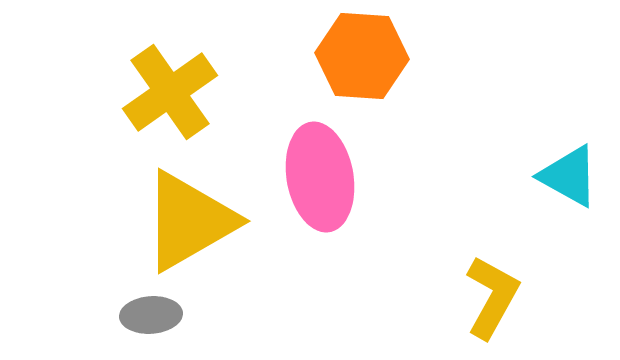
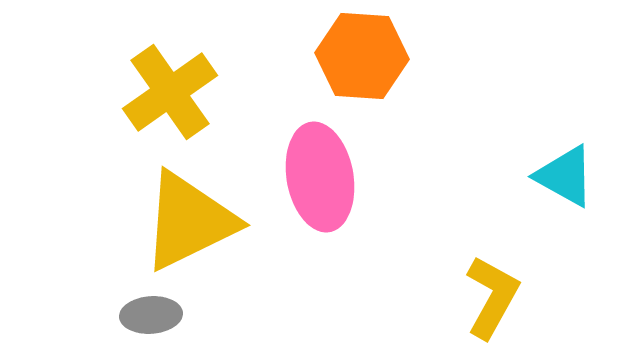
cyan triangle: moved 4 px left
yellow triangle: rotated 4 degrees clockwise
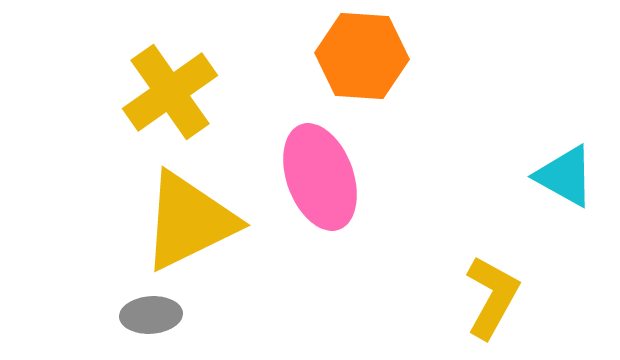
pink ellipse: rotated 10 degrees counterclockwise
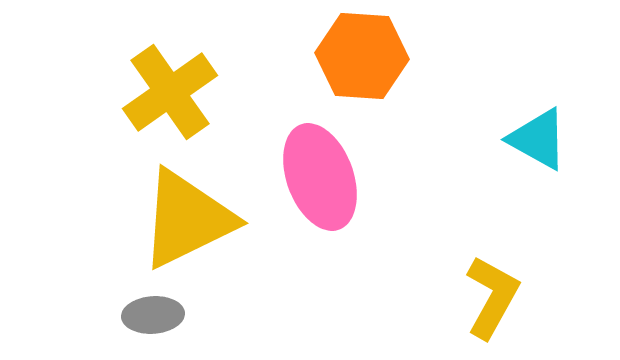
cyan triangle: moved 27 px left, 37 px up
yellow triangle: moved 2 px left, 2 px up
gray ellipse: moved 2 px right
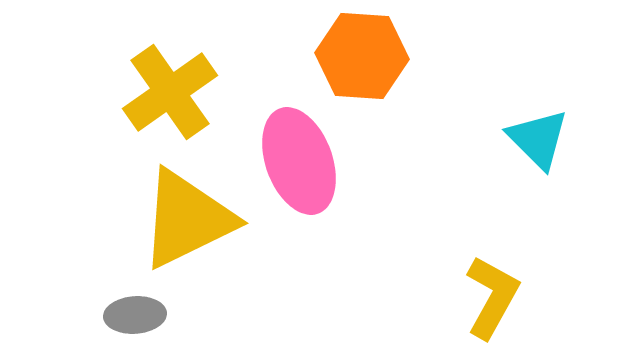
cyan triangle: rotated 16 degrees clockwise
pink ellipse: moved 21 px left, 16 px up
gray ellipse: moved 18 px left
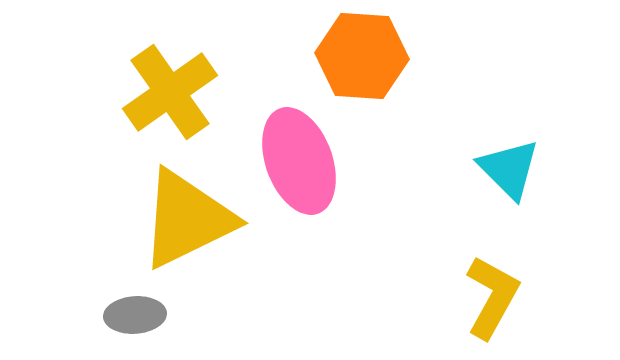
cyan triangle: moved 29 px left, 30 px down
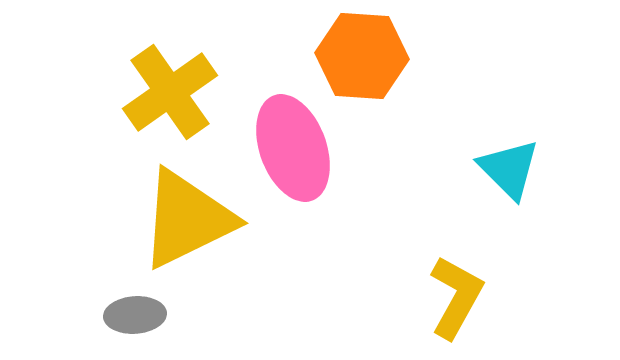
pink ellipse: moved 6 px left, 13 px up
yellow L-shape: moved 36 px left
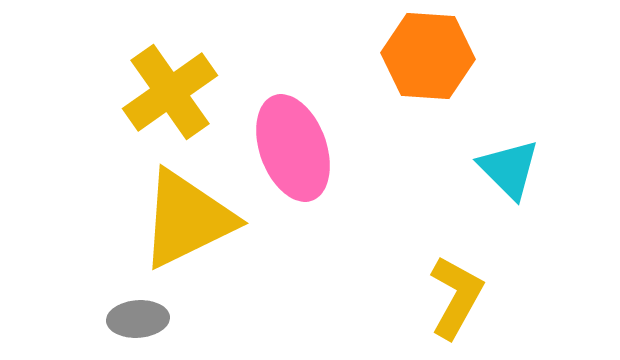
orange hexagon: moved 66 px right
gray ellipse: moved 3 px right, 4 px down
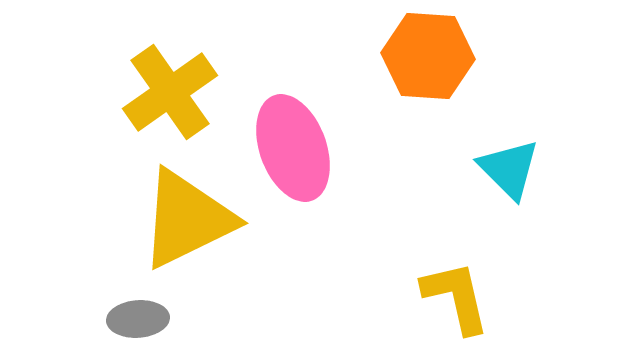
yellow L-shape: rotated 42 degrees counterclockwise
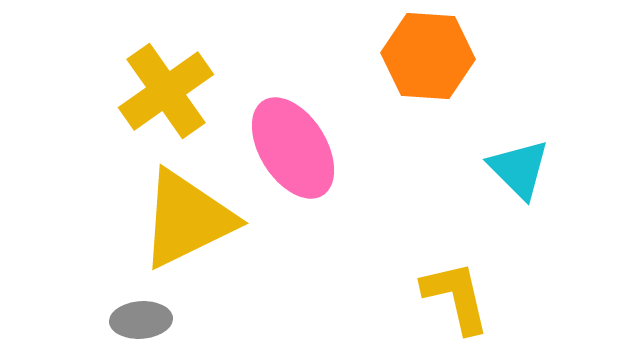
yellow cross: moved 4 px left, 1 px up
pink ellipse: rotated 12 degrees counterclockwise
cyan triangle: moved 10 px right
gray ellipse: moved 3 px right, 1 px down
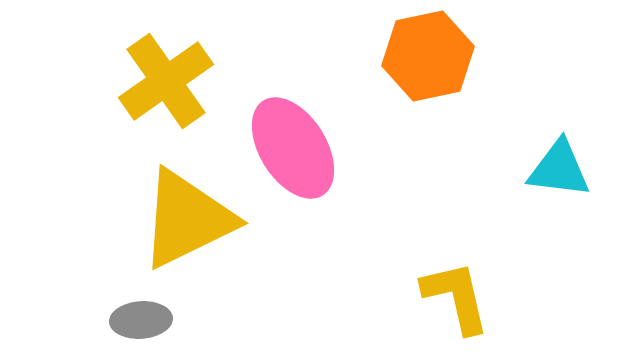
orange hexagon: rotated 16 degrees counterclockwise
yellow cross: moved 10 px up
cyan triangle: moved 40 px right; rotated 38 degrees counterclockwise
